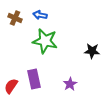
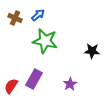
blue arrow: moved 2 px left; rotated 128 degrees clockwise
purple rectangle: rotated 42 degrees clockwise
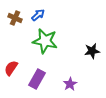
black star: rotated 14 degrees counterclockwise
purple rectangle: moved 3 px right
red semicircle: moved 18 px up
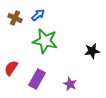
purple star: rotated 16 degrees counterclockwise
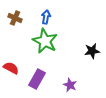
blue arrow: moved 8 px right, 2 px down; rotated 40 degrees counterclockwise
green star: rotated 15 degrees clockwise
red semicircle: rotated 84 degrees clockwise
purple star: moved 1 px down
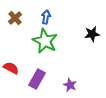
brown cross: rotated 24 degrees clockwise
black star: moved 17 px up
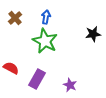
black star: moved 1 px right
